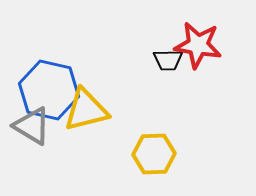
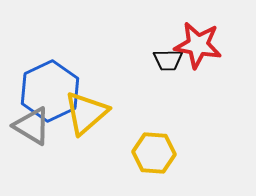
blue hexagon: moved 1 px right, 1 px down; rotated 22 degrees clockwise
yellow triangle: moved 3 px down; rotated 27 degrees counterclockwise
yellow hexagon: moved 1 px up; rotated 6 degrees clockwise
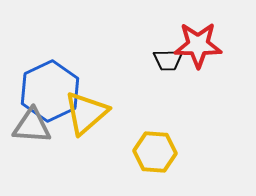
red star: rotated 9 degrees counterclockwise
gray triangle: rotated 27 degrees counterclockwise
yellow hexagon: moved 1 px right, 1 px up
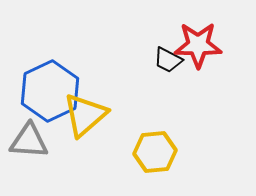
black trapezoid: rotated 28 degrees clockwise
yellow triangle: moved 1 px left, 2 px down
gray triangle: moved 3 px left, 15 px down
yellow hexagon: rotated 9 degrees counterclockwise
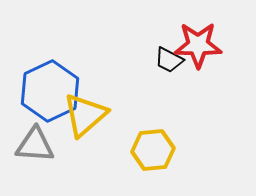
black trapezoid: moved 1 px right
gray triangle: moved 6 px right, 4 px down
yellow hexagon: moved 2 px left, 2 px up
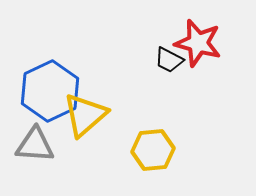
red star: moved 2 px up; rotated 15 degrees clockwise
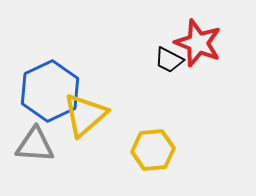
red star: rotated 6 degrees clockwise
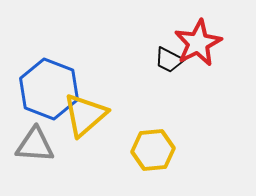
red star: rotated 24 degrees clockwise
blue hexagon: moved 1 px left, 2 px up; rotated 14 degrees counterclockwise
